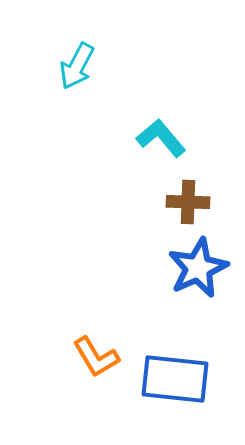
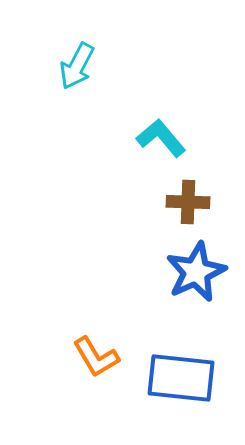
blue star: moved 2 px left, 4 px down
blue rectangle: moved 6 px right, 1 px up
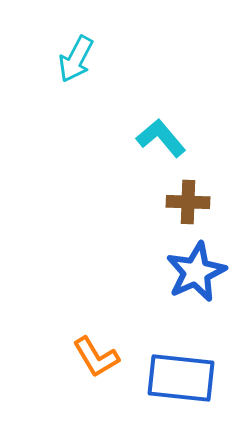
cyan arrow: moved 1 px left, 7 px up
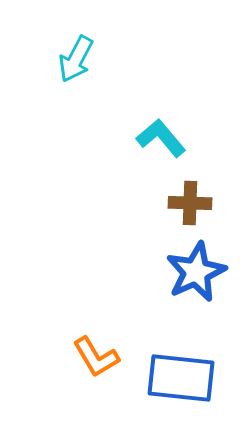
brown cross: moved 2 px right, 1 px down
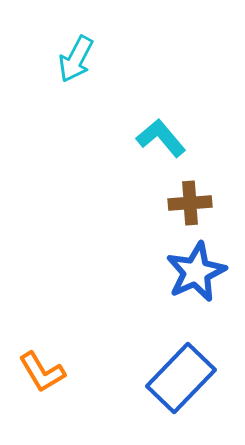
brown cross: rotated 6 degrees counterclockwise
orange L-shape: moved 54 px left, 15 px down
blue rectangle: rotated 52 degrees counterclockwise
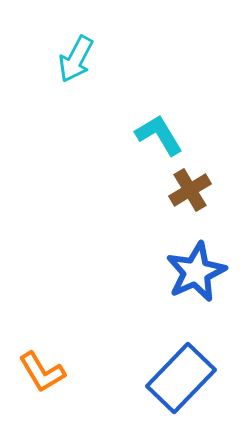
cyan L-shape: moved 2 px left, 3 px up; rotated 9 degrees clockwise
brown cross: moved 13 px up; rotated 27 degrees counterclockwise
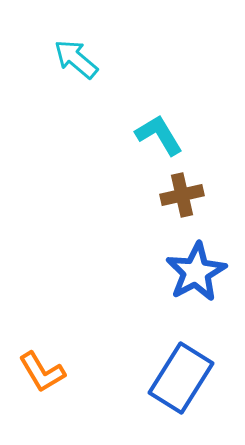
cyan arrow: rotated 102 degrees clockwise
brown cross: moved 8 px left, 5 px down; rotated 18 degrees clockwise
blue star: rotated 4 degrees counterclockwise
blue rectangle: rotated 12 degrees counterclockwise
